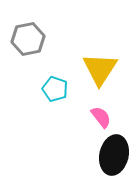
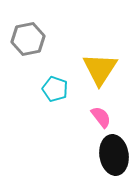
black ellipse: rotated 21 degrees counterclockwise
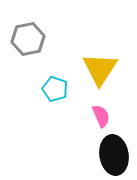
pink semicircle: moved 1 px up; rotated 15 degrees clockwise
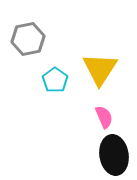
cyan pentagon: moved 9 px up; rotated 15 degrees clockwise
pink semicircle: moved 3 px right, 1 px down
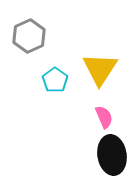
gray hexagon: moved 1 px right, 3 px up; rotated 12 degrees counterclockwise
black ellipse: moved 2 px left
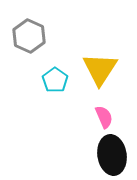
gray hexagon: rotated 12 degrees counterclockwise
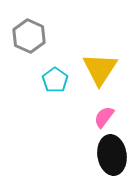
pink semicircle: rotated 120 degrees counterclockwise
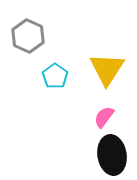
gray hexagon: moved 1 px left
yellow triangle: moved 7 px right
cyan pentagon: moved 4 px up
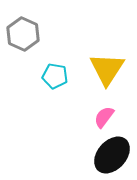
gray hexagon: moved 5 px left, 2 px up
cyan pentagon: rotated 25 degrees counterclockwise
black ellipse: rotated 51 degrees clockwise
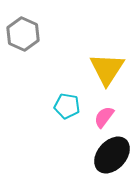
cyan pentagon: moved 12 px right, 30 px down
